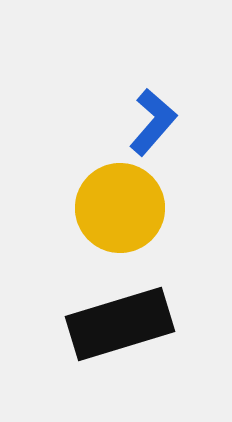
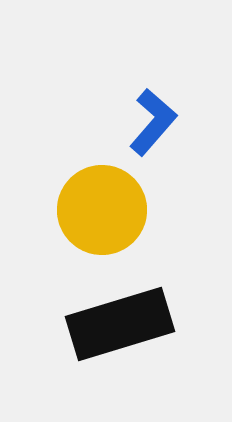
yellow circle: moved 18 px left, 2 px down
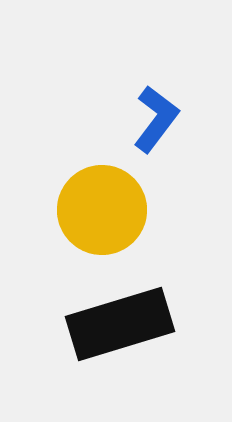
blue L-shape: moved 3 px right, 3 px up; rotated 4 degrees counterclockwise
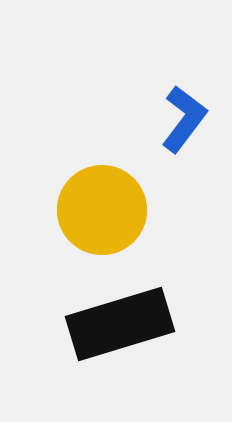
blue L-shape: moved 28 px right
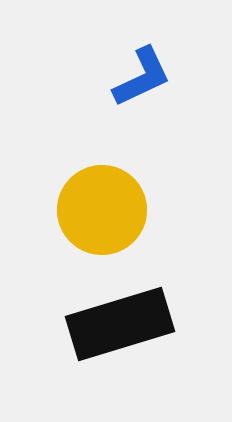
blue L-shape: moved 42 px left, 42 px up; rotated 28 degrees clockwise
